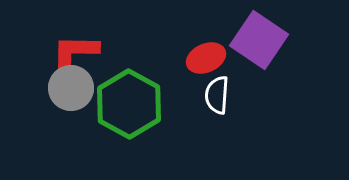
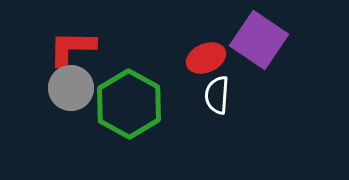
red L-shape: moved 3 px left, 4 px up
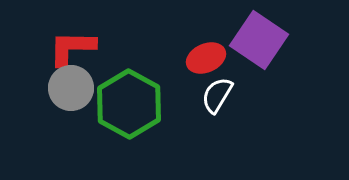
white semicircle: rotated 27 degrees clockwise
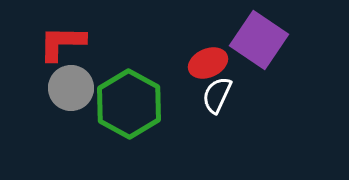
red L-shape: moved 10 px left, 5 px up
red ellipse: moved 2 px right, 5 px down
white semicircle: rotated 6 degrees counterclockwise
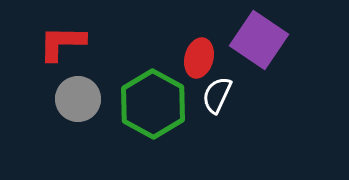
red ellipse: moved 9 px left, 5 px up; rotated 51 degrees counterclockwise
gray circle: moved 7 px right, 11 px down
green hexagon: moved 24 px right
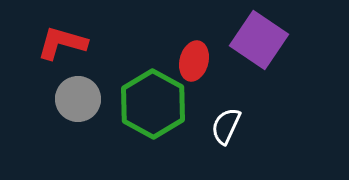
red L-shape: rotated 15 degrees clockwise
red ellipse: moved 5 px left, 3 px down
white semicircle: moved 9 px right, 31 px down
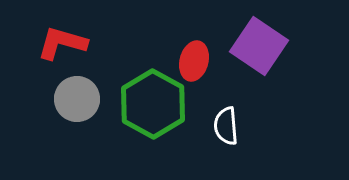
purple square: moved 6 px down
gray circle: moved 1 px left
white semicircle: rotated 30 degrees counterclockwise
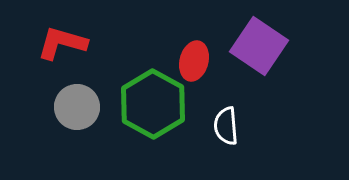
gray circle: moved 8 px down
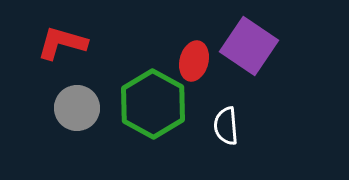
purple square: moved 10 px left
gray circle: moved 1 px down
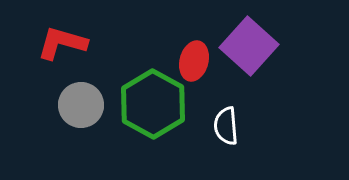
purple square: rotated 8 degrees clockwise
gray circle: moved 4 px right, 3 px up
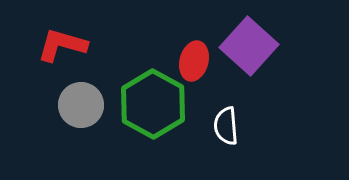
red L-shape: moved 2 px down
